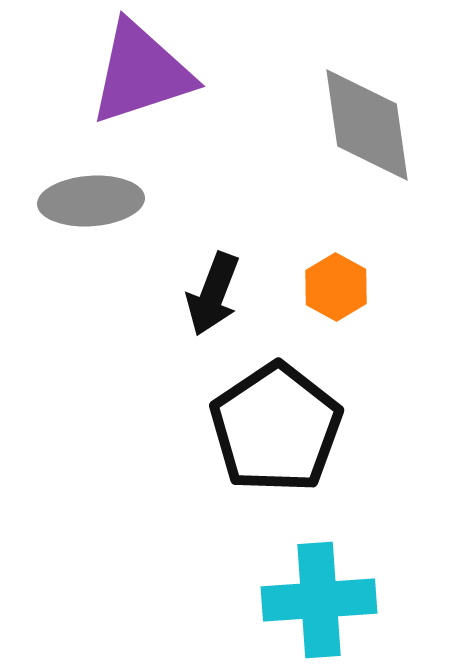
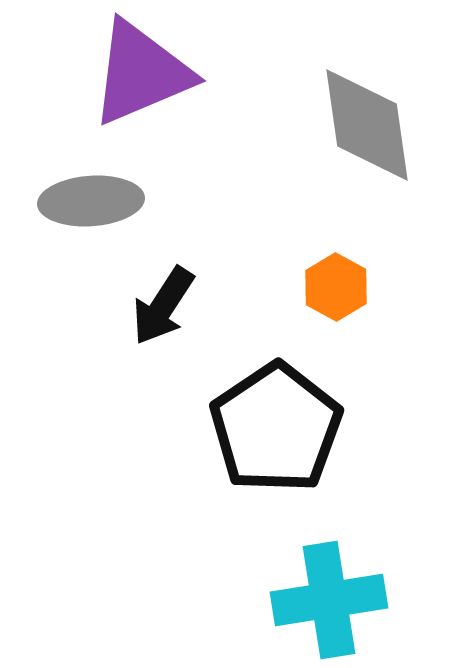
purple triangle: rotated 5 degrees counterclockwise
black arrow: moved 50 px left, 12 px down; rotated 12 degrees clockwise
cyan cross: moved 10 px right; rotated 5 degrees counterclockwise
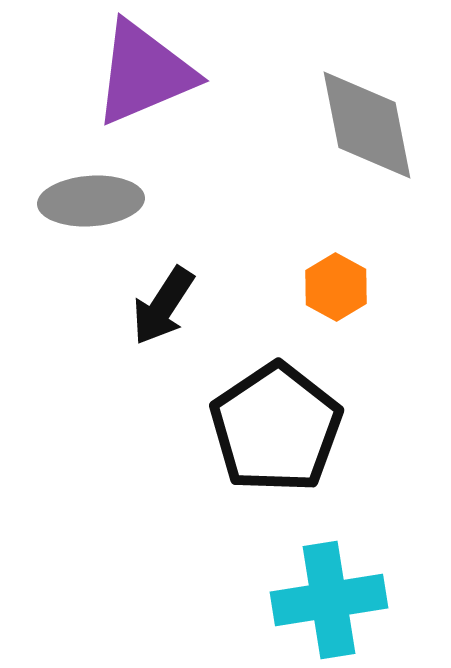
purple triangle: moved 3 px right
gray diamond: rotated 3 degrees counterclockwise
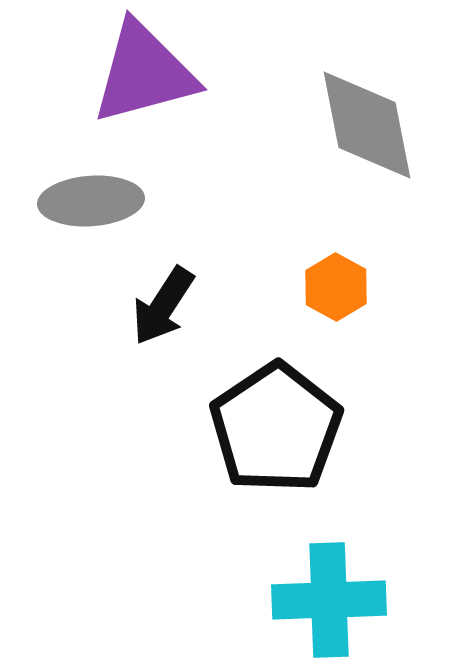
purple triangle: rotated 8 degrees clockwise
cyan cross: rotated 7 degrees clockwise
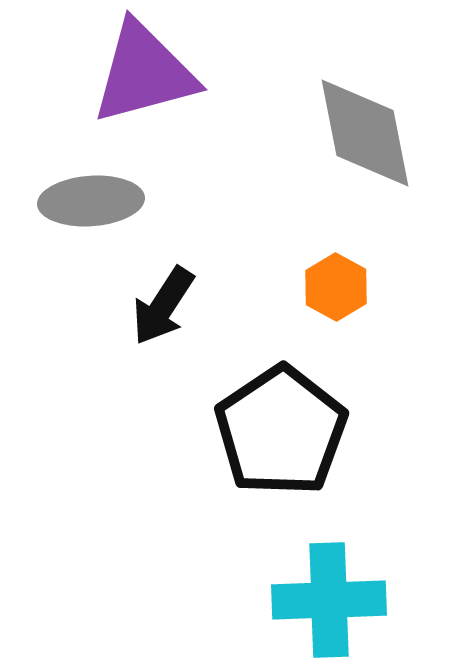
gray diamond: moved 2 px left, 8 px down
black pentagon: moved 5 px right, 3 px down
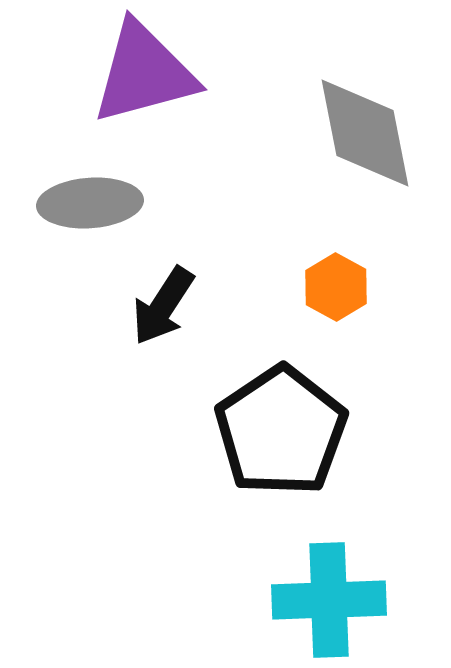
gray ellipse: moved 1 px left, 2 px down
